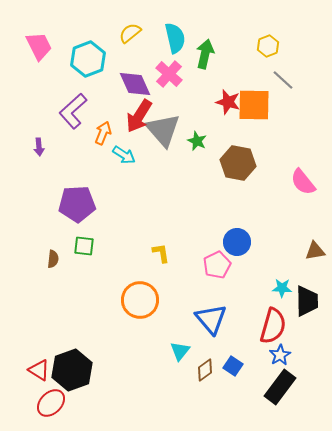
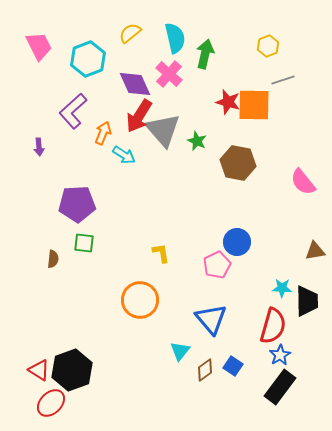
gray line: rotated 60 degrees counterclockwise
green square: moved 3 px up
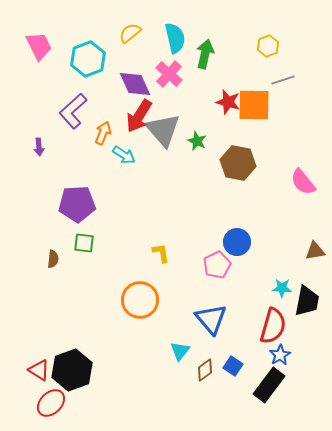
black trapezoid: rotated 12 degrees clockwise
black rectangle: moved 11 px left, 2 px up
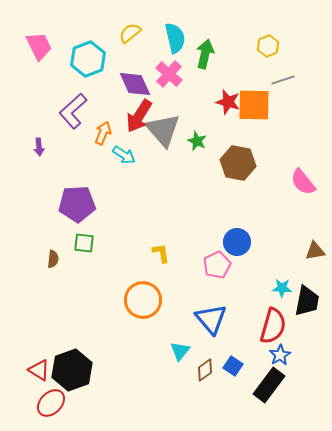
orange circle: moved 3 px right
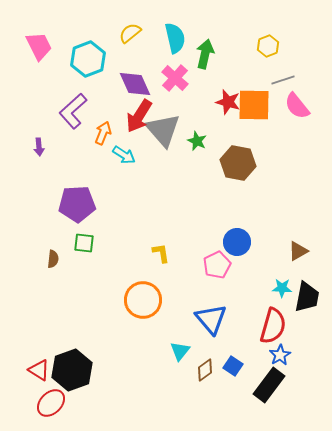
pink cross: moved 6 px right, 4 px down
pink semicircle: moved 6 px left, 76 px up
brown triangle: moved 17 px left; rotated 20 degrees counterclockwise
black trapezoid: moved 4 px up
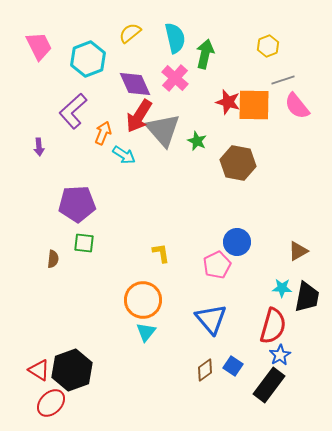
cyan triangle: moved 34 px left, 19 px up
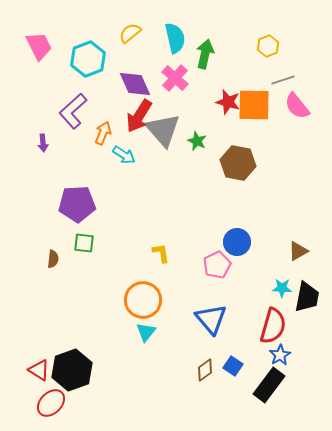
purple arrow: moved 4 px right, 4 px up
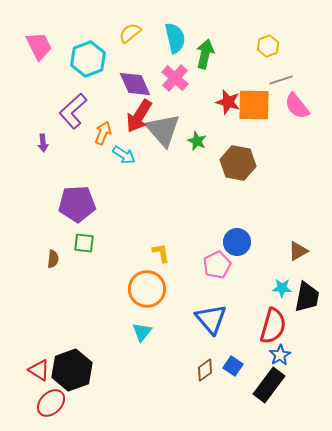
gray line: moved 2 px left
orange circle: moved 4 px right, 11 px up
cyan triangle: moved 4 px left
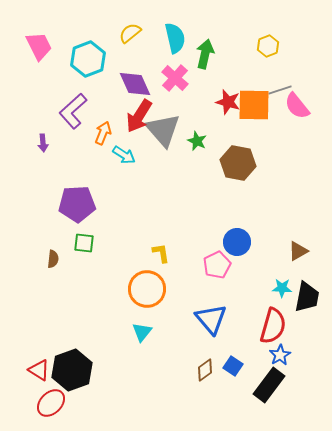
gray line: moved 1 px left, 10 px down
